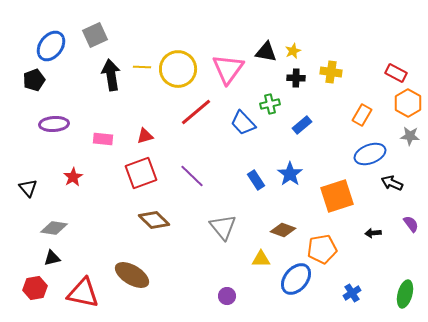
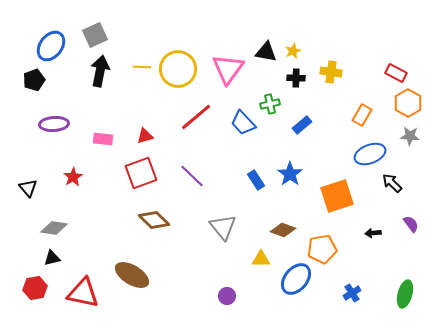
black arrow at (111, 75): moved 11 px left, 4 px up; rotated 20 degrees clockwise
red line at (196, 112): moved 5 px down
black arrow at (392, 183): rotated 20 degrees clockwise
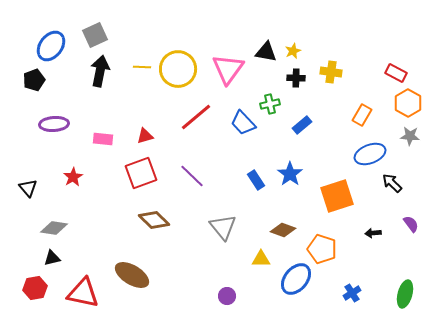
orange pentagon at (322, 249): rotated 28 degrees clockwise
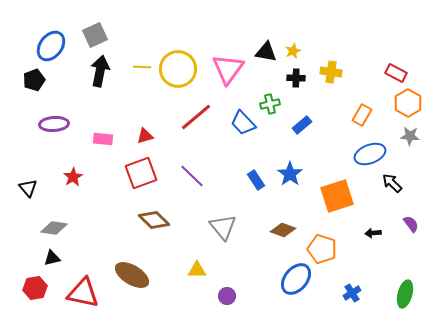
yellow triangle at (261, 259): moved 64 px left, 11 px down
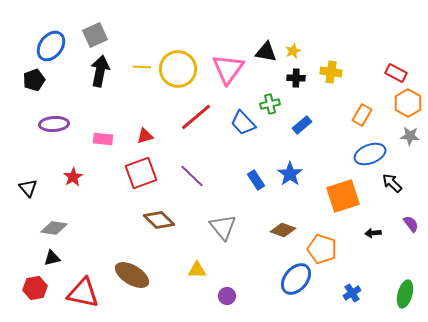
orange square at (337, 196): moved 6 px right
brown diamond at (154, 220): moved 5 px right
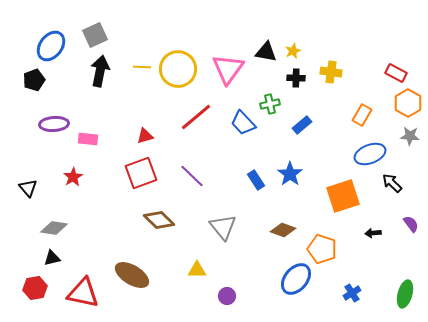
pink rectangle at (103, 139): moved 15 px left
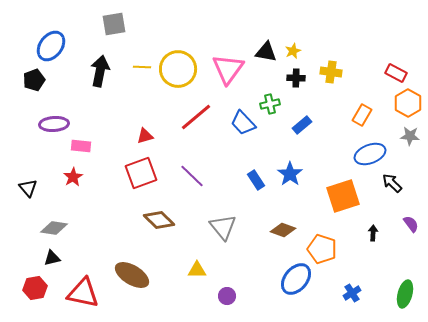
gray square at (95, 35): moved 19 px right, 11 px up; rotated 15 degrees clockwise
pink rectangle at (88, 139): moved 7 px left, 7 px down
black arrow at (373, 233): rotated 98 degrees clockwise
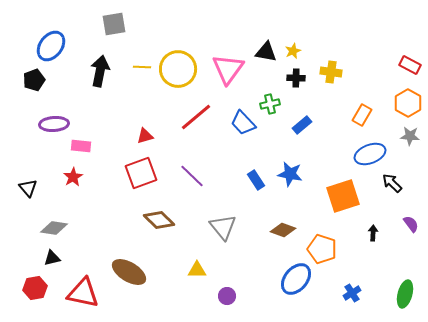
red rectangle at (396, 73): moved 14 px right, 8 px up
blue star at (290, 174): rotated 25 degrees counterclockwise
brown ellipse at (132, 275): moved 3 px left, 3 px up
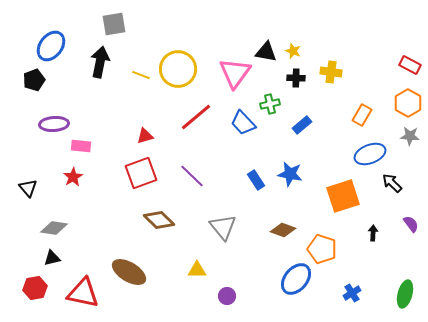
yellow star at (293, 51): rotated 28 degrees counterclockwise
yellow line at (142, 67): moved 1 px left, 8 px down; rotated 18 degrees clockwise
pink triangle at (228, 69): moved 7 px right, 4 px down
black arrow at (100, 71): moved 9 px up
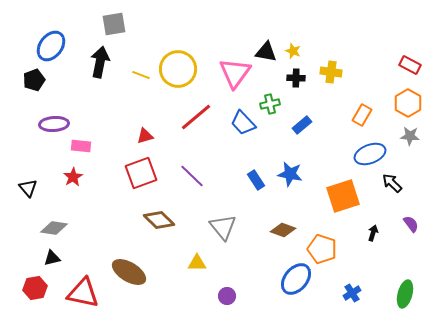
black arrow at (373, 233): rotated 14 degrees clockwise
yellow triangle at (197, 270): moved 7 px up
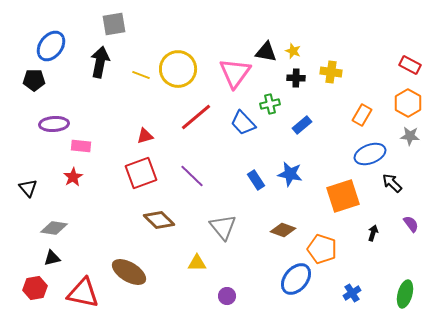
black pentagon at (34, 80): rotated 20 degrees clockwise
